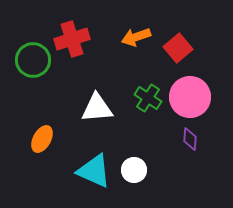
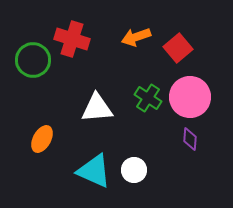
red cross: rotated 36 degrees clockwise
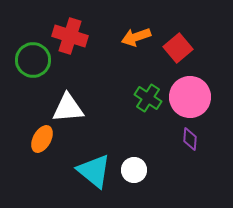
red cross: moved 2 px left, 3 px up
white triangle: moved 29 px left
cyan triangle: rotated 15 degrees clockwise
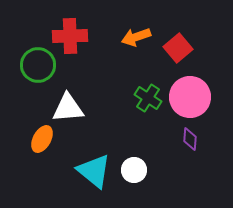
red cross: rotated 20 degrees counterclockwise
green circle: moved 5 px right, 5 px down
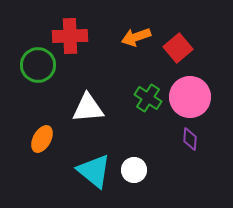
white triangle: moved 20 px right
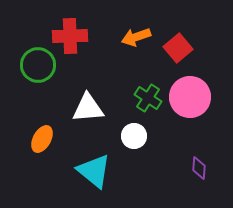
purple diamond: moved 9 px right, 29 px down
white circle: moved 34 px up
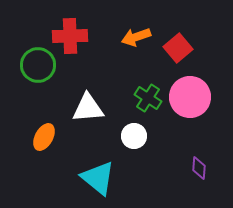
orange ellipse: moved 2 px right, 2 px up
cyan triangle: moved 4 px right, 7 px down
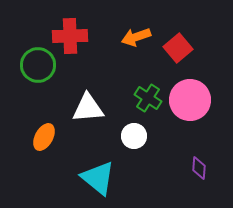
pink circle: moved 3 px down
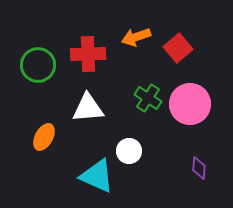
red cross: moved 18 px right, 18 px down
pink circle: moved 4 px down
white circle: moved 5 px left, 15 px down
cyan triangle: moved 1 px left, 2 px up; rotated 15 degrees counterclockwise
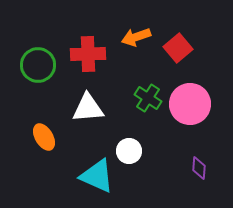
orange ellipse: rotated 60 degrees counterclockwise
